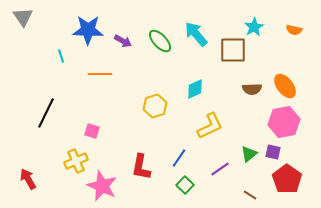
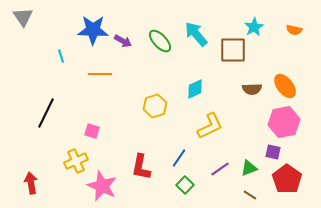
blue star: moved 5 px right
green triangle: moved 14 px down; rotated 18 degrees clockwise
red arrow: moved 3 px right, 4 px down; rotated 20 degrees clockwise
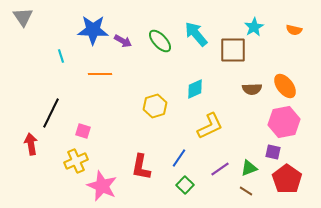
black line: moved 5 px right
pink square: moved 9 px left
red arrow: moved 39 px up
brown line: moved 4 px left, 4 px up
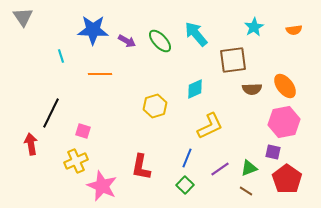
orange semicircle: rotated 21 degrees counterclockwise
purple arrow: moved 4 px right
brown square: moved 10 px down; rotated 8 degrees counterclockwise
blue line: moved 8 px right; rotated 12 degrees counterclockwise
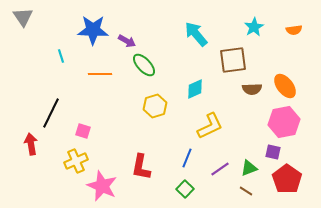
green ellipse: moved 16 px left, 24 px down
green square: moved 4 px down
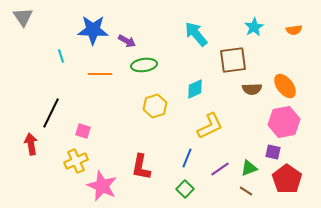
green ellipse: rotated 55 degrees counterclockwise
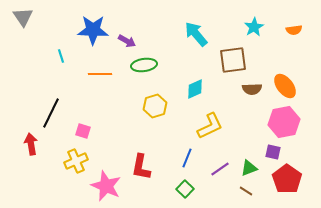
pink star: moved 4 px right
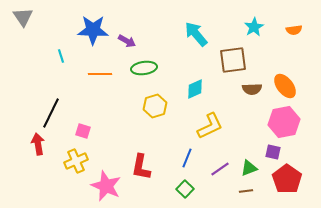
green ellipse: moved 3 px down
red arrow: moved 7 px right
brown line: rotated 40 degrees counterclockwise
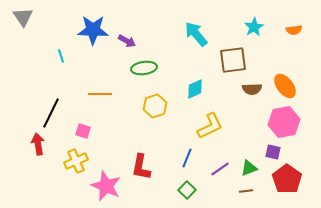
orange line: moved 20 px down
green square: moved 2 px right, 1 px down
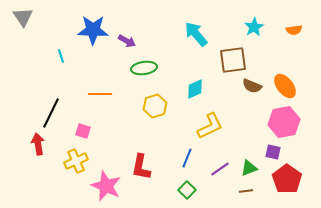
brown semicircle: moved 3 px up; rotated 24 degrees clockwise
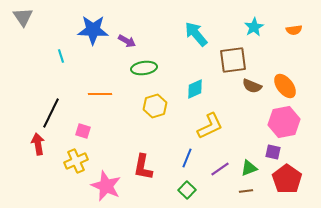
red L-shape: moved 2 px right
